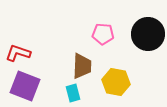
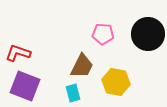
brown trapezoid: rotated 24 degrees clockwise
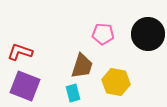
red L-shape: moved 2 px right, 1 px up
brown trapezoid: rotated 8 degrees counterclockwise
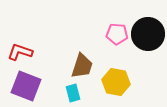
pink pentagon: moved 14 px right
purple square: moved 1 px right
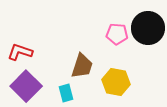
black circle: moved 6 px up
purple square: rotated 24 degrees clockwise
cyan rectangle: moved 7 px left
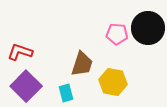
brown trapezoid: moved 2 px up
yellow hexagon: moved 3 px left
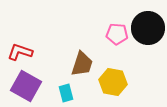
purple square: rotated 16 degrees counterclockwise
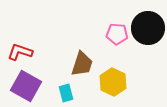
yellow hexagon: rotated 16 degrees clockwise
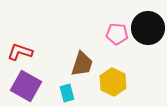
cyan rectangle: moved 1 px right
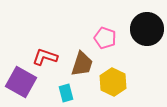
black circle: moved 1 px left, 1 px down
pink pentagon: moved 12 px left, 4 px down; rotated 15 degrees clockwise
red L-shape: moved 25 px right, 5 px down
purple square: moved 5 px left, 4 px up
cyan rectangle: moved 1 px left
